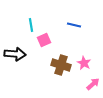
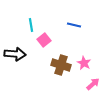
pink square: rotated 16 degrees counterclockwise
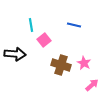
pink arrow: moved 1 px left, 1 px down
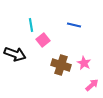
pink square: moved 1 px left
black arrow: rotated 15 degrees clockwise
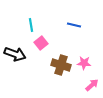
pink square: moved 2 px left, 3 px down
pink star: rotated 24 degrees counterclockwise
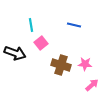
black arrow: moved 1 px up
pink star: moved 1 px right, 1 px down
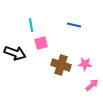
pink square: rotated 24 degrees clockwise
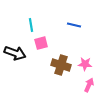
pink arrow: moved 3 px left; rotated 24 degrees counterclockwise
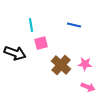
brown cross: rotated 24 degrees clockwise
pink arrow: moved 1 px left, 2 px down; rotated 88 degrees clockwise
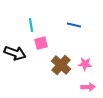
pink arrow: rotated 24 degrees counterclockwise
